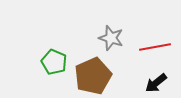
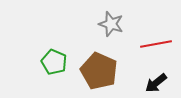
gray star: moved 14 px up
red line: moved 1 px right, 3 px up
brown pentagon: moved 6 px right, 5 px up; rotated 24 degrees counterclockwise
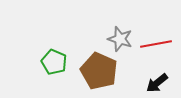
gray star: moved 9 px right, 15 px down
black arrow: moved 1 px right
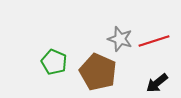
red line: moved 2 px left, 3 px up; rotated 8 degrees counterclockwise
brown pentagon: moved 1 px left, 1 px down
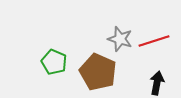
black arrow: rotated 140 degrees clockwise
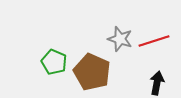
brown pentagon: moved 6 px left
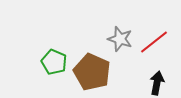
red line: moved 1 px down; rotated 20 degrees counterclockwise
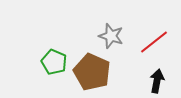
gray star: moved 9 px left, 3 px up
black arrow: moved 2 px up
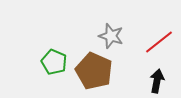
red line: moved 5 px right
brown pentagon: moved 2 px right, 1 px up
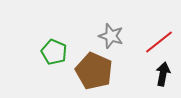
green pentagon: moved 10 px up
black arrow: moved 6 px right, 7 px up
